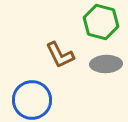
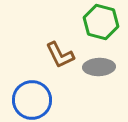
gray ellipse: moved 7 px left, 3 px down
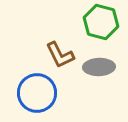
blue circle: moved 5 px right, 7 px up
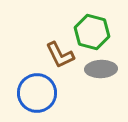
green hexagon: moved 9 px left, 10 px down
gray ellipse: moved 2 px right, 2 px down
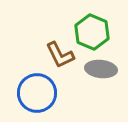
green hexagon: rotated 8 degrees clockwise
gray ellipse: rotated 8 degrees clockwise
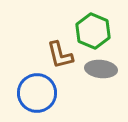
green hexagon: moved 1 px right, 1 px up
brown L-shape: rotated 12 degrees clockwise
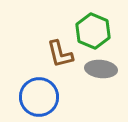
brown L-shape: moved 1 px up
blue circle: moved 2 px right, 4 px down
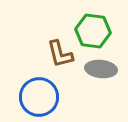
green hexagon: rotated 16 degrees counterclockwise
